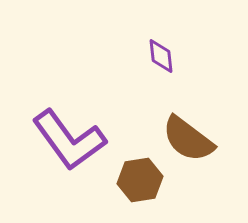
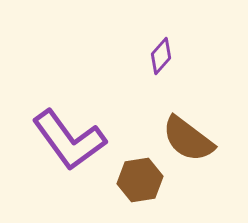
purple diamond: rotated 48 degrees clockwise
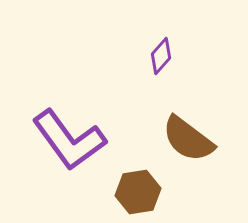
brown hexagon: moved 2 px left, 12 px down
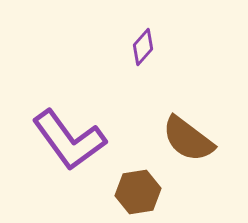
purple diamond: moved 18 px left, 9 px up
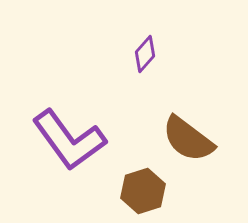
purple diamond: moved 2 px right, 7 px down
brown hexagon: moved 5 px right, 1 px up; rotated 9 degrees counterclockwise
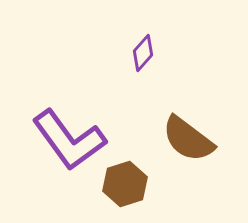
purple diamond: moved 2 px left, 1 px up
brown hexagon: moved 18 px left, 7 px up
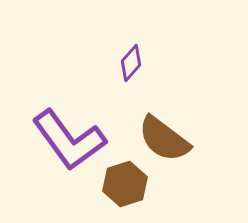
purple diamond: moved 12 px left, 10 px down
brown semicircle: moved 24 px left
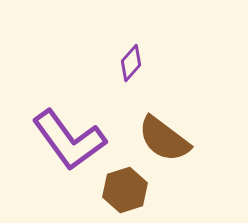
brown hexagon: moved 6 px down
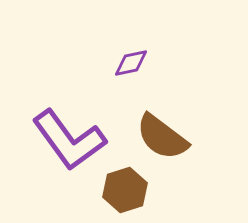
purple diamond: rotated 36 degrees clockwise
brown semicircle: moved 2 px left, 2 px up
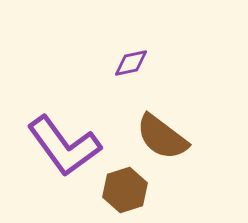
purple L-shape: moved 5 px left, 6 px down
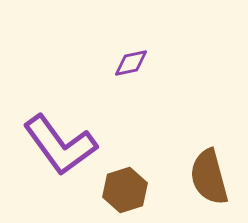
brown semicircle: moved 47 px right, 40 px down; rotated 38 degrees clockwise
purple L-shape: moved 4 px left, 1 px up
